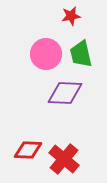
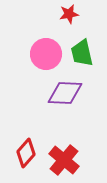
red star: moved 2 px left, 2 px up
green trapezoid: moved 1 px right, 1 px up
red diamond: moved 2 px left, 3 px down; rotated 52 degrees counterclockwise
red cross: moved 1 px down
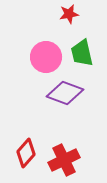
pink circle: moved 3 px down
purple diamond: rotated 18 degrees clockwise
red cross: rotated 24 degrees clockwise
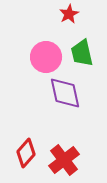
red star: rotated 18 degrees counterclockwise
purple diamond: rotated 57 degrees clockwise
red cross: rotated 12 degrees counterclockwise
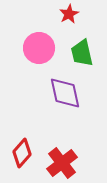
pink circle: moved 7 px left, 9 px up
red diamond: moved 4 px left
red cross: moved 2 px left, 3 px down
